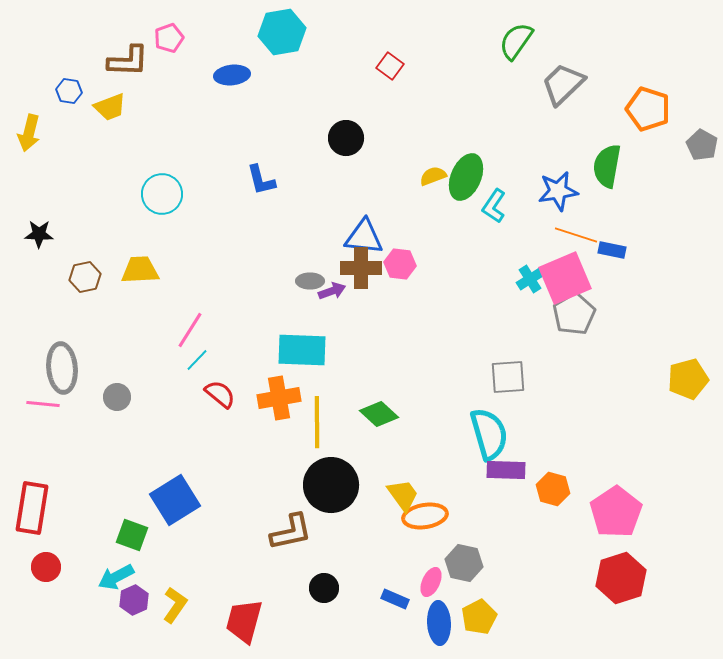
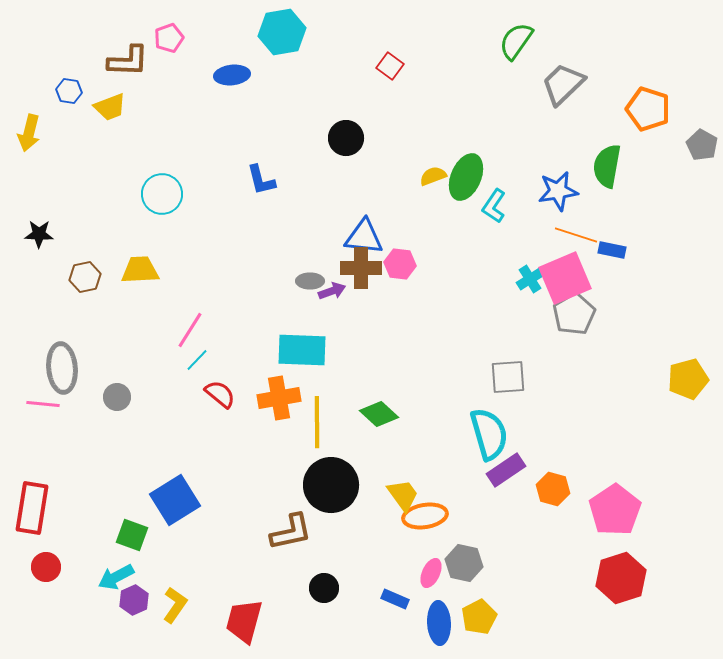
purple rectangle at (506, 470): rotated 36 degrees counterclockwise
pink pentagon at (616, 512): moved 1 px left, 2 px up
pink ellipse at (431, 582): moved 9 px up
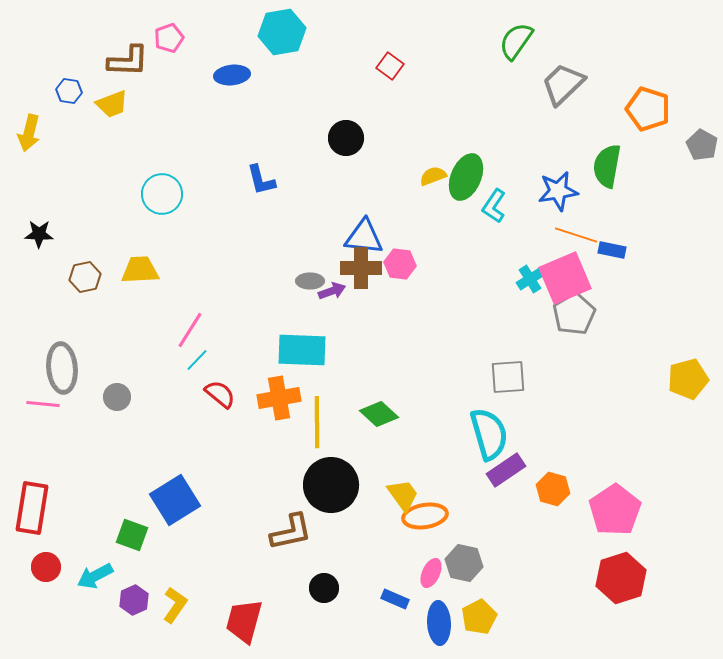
yellow trapezoid at (110, 107): moved 2 px right, 3 px up
cyan arrow at (116, 577): moved 21 px left, 1 px up
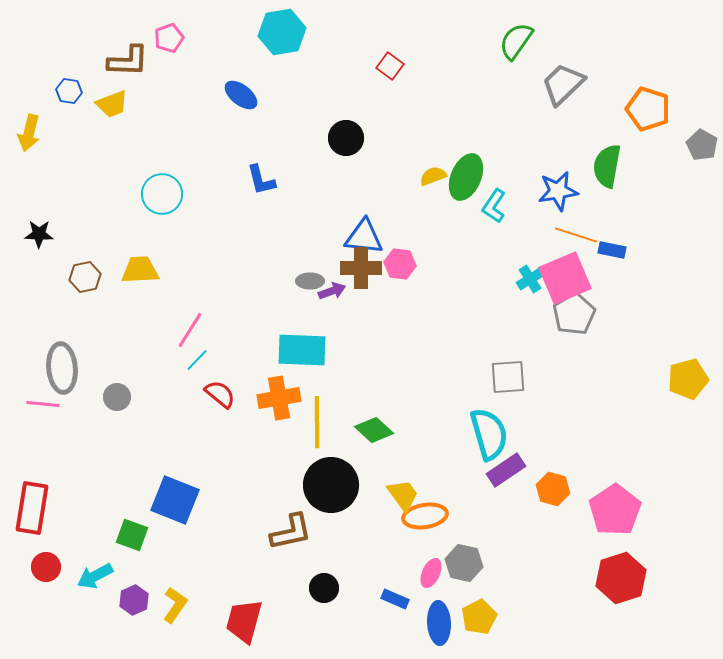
blue ellipse at (232, 75): moved 9 px right, 20 px down; rotated 44 degrees clockwise
green diamond at (379, 414): moved 5 px left, 16 px down
blue square at (175, 500): rotated 36 degrees counterclockwise
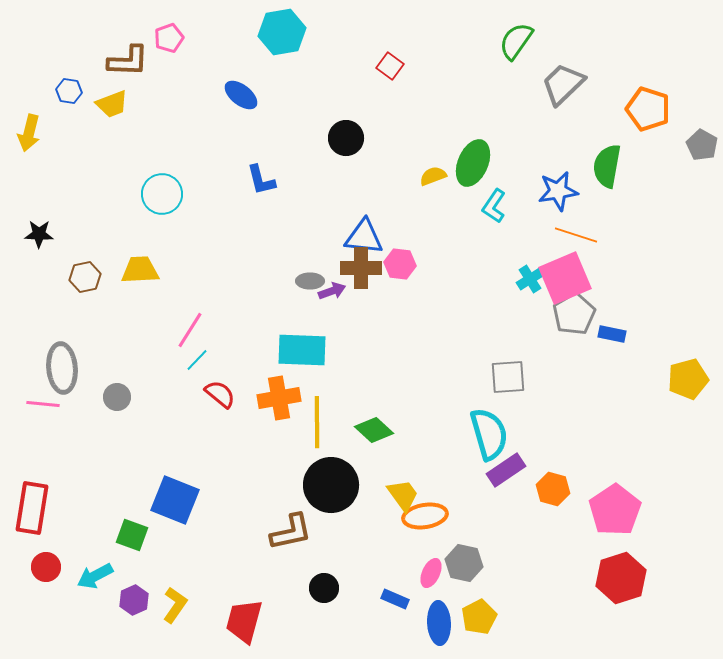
green ellipse at (466, 177): moved 7 px right, 14 px up
blue rectangle at (612, 250): moved 84 px down
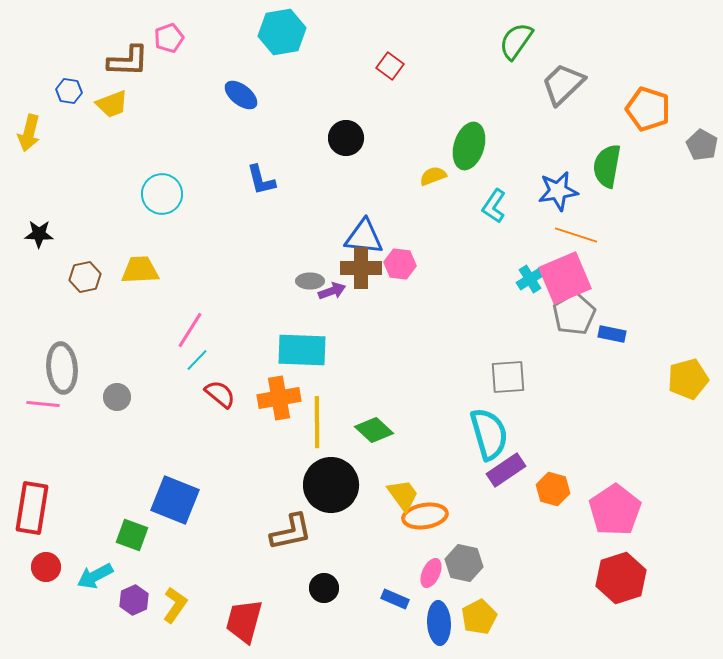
green ellipse at (473, 163): moved 4 px left, 17 px up; rotated 6 degrees counterclockwise
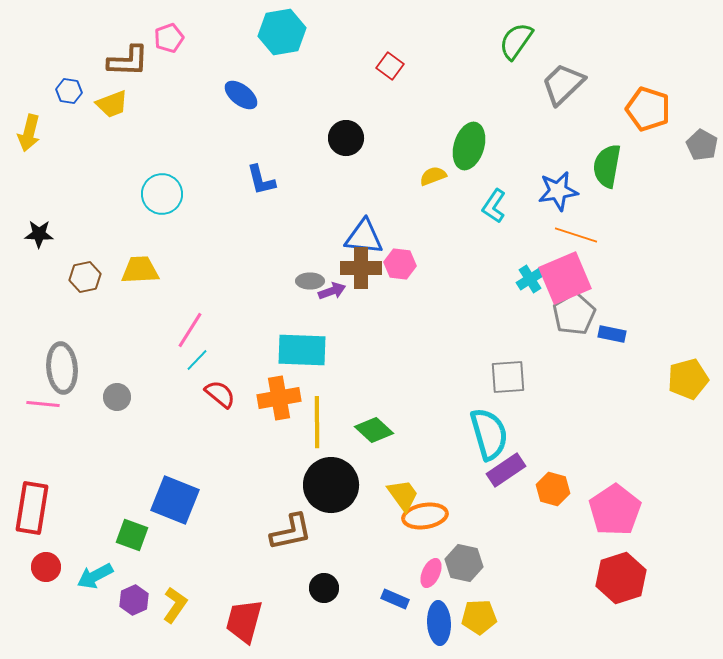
yellow pentagon at (479, 617): rotated 24 degrees clockwise
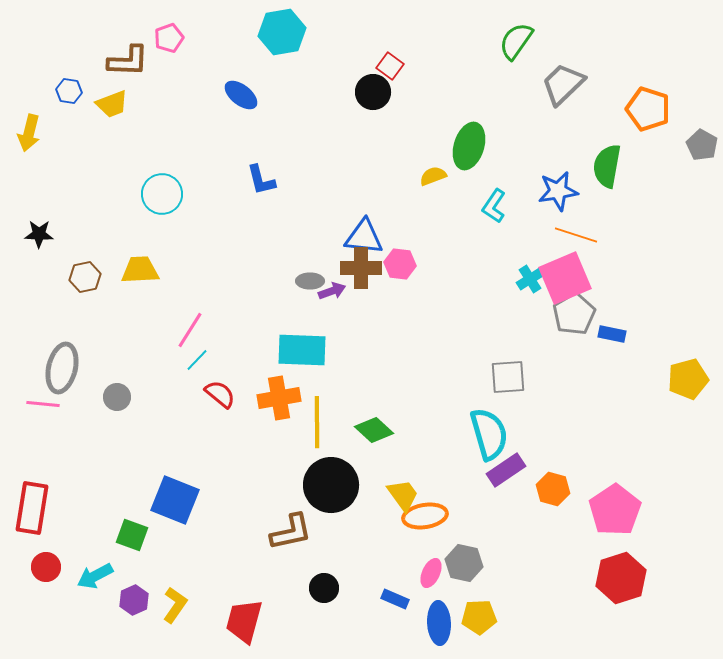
black circle at (346, 138): moved 27 px right, 46 px up
gray ellipse at (62, 368): rotated 18 degrees clockwise
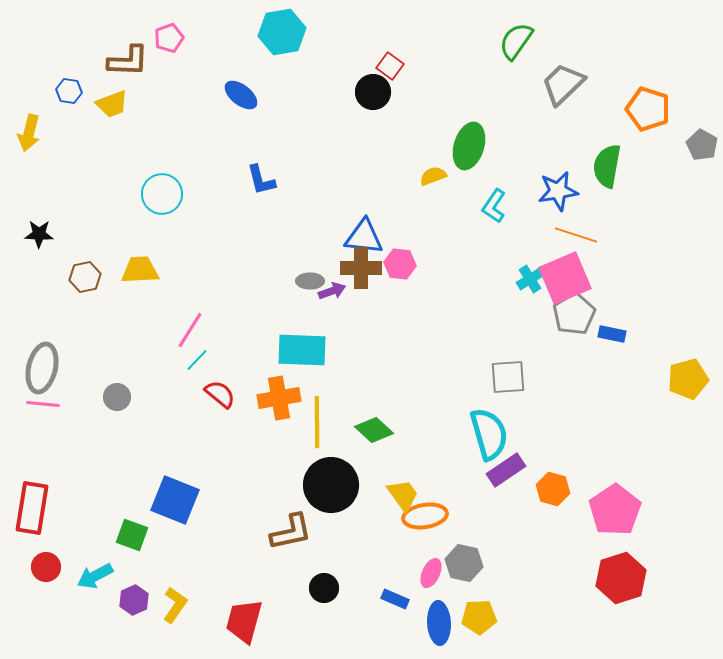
gray ellipse at (62, 368): moved 20 px left
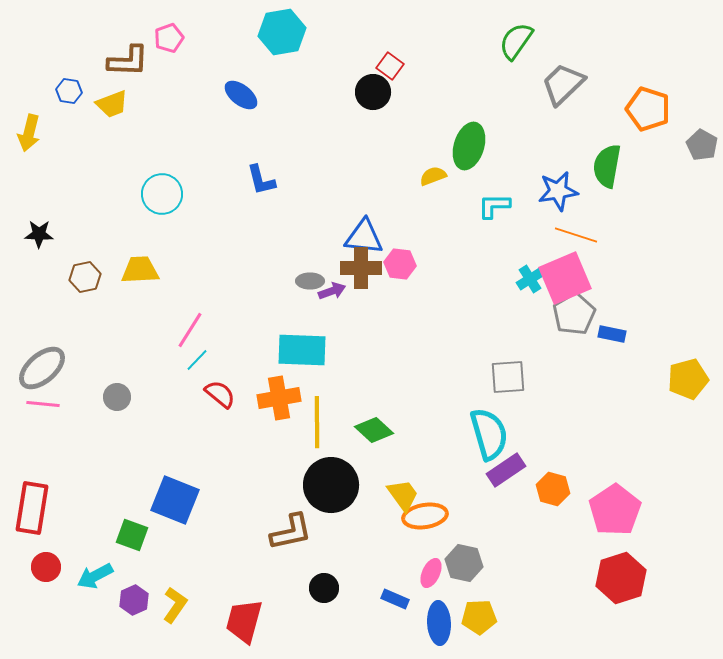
cyan L-shape at (494, 206): rotated 56 degrees clockwise
gray ellipse at (42, 368): rotated 36 degrees clockwise
